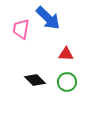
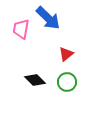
red triangle: rotated 42 degrees counterclockwise
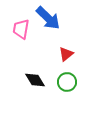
black diamond: rotated 15 degrees clockwise
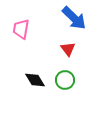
blue arrow: moved 26 px right
red triangle: moved 2 px right, 5 px up; rotated 28 degrees counterclockwise
green circle: moved 2 px left, 2 px up
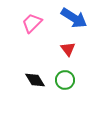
blue arrow: rotated 12 degrees counterclockwise
pink trapezoid: moved 11 px right, 6 px up; rotated 35 degrees clockwise
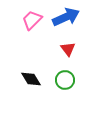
blue arrow: moved 8 px left, 1 px up; rotated 56 degrees counterclockwise
pink trapezoid: moved 3 px up
black diamond: moved 4 px left, 1 px up
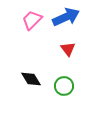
green circle: moved 1 px left, 6 px down
